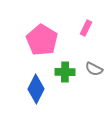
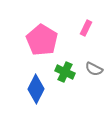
green cross: rotated 24 degrees clockwise
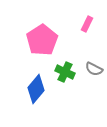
pink rectangle: moved 1 px right, 4 px up
pink pentagon: rotated 8 degrees clockwise
blue diamond: rotated 12 degrees clockwise
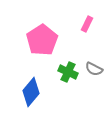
green cross: moved 3 px right
blue diamond: moved 5 px left, 3 px down
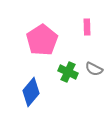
pink rectangle: moved 3 px down; rotated 28 degrees counterclockwise
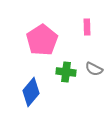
green cross: moved 2 px left; rotated 18 degrees counterclockwise
